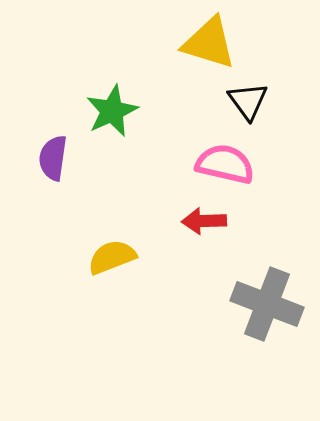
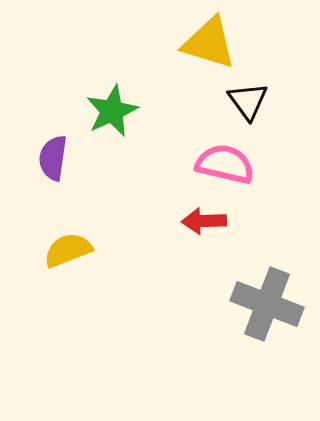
yellow semicircle: moved 44 px left, 7 px up
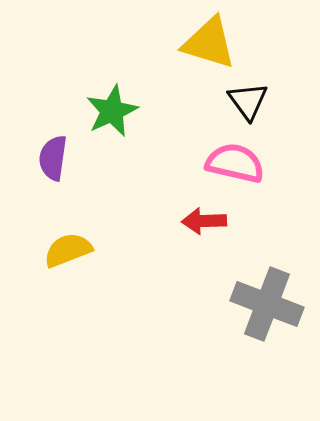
pink semicircle: moved 10 px right, 1 px up
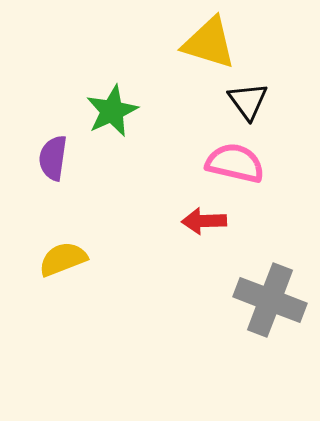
yellow semicircle: moved 5 px left, 9 px down
gray cross: moved 3 px right, 4 px up
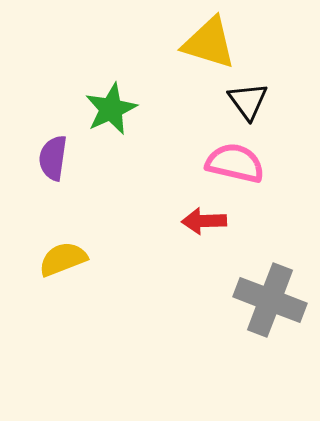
green star: moved 1 px left, 2 px up
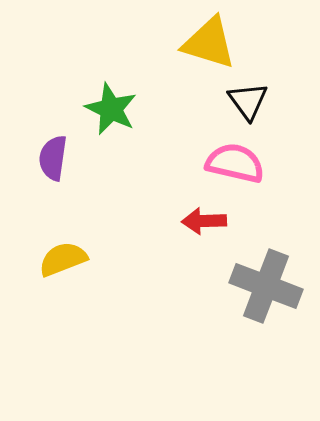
green star: rotated 22 degrees counterclockwise
gray cross: moved 4 px left, 14 px up
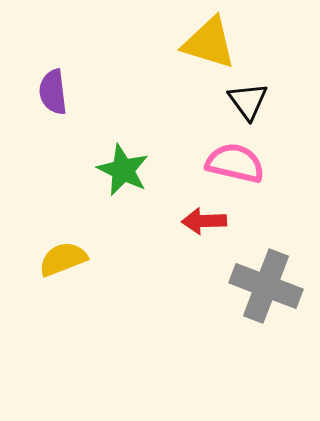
green star: moved 12 px right, 61 px down
purple semicircle: moved 66 px up; rotated 15 degrees counterclockwise
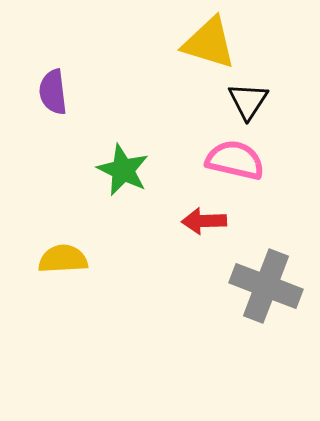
black triangle: rotated 9 degrees clockwise
pink semicircle: moved 3 px up
yellow semicircle: rotated 18 degrees clockwise
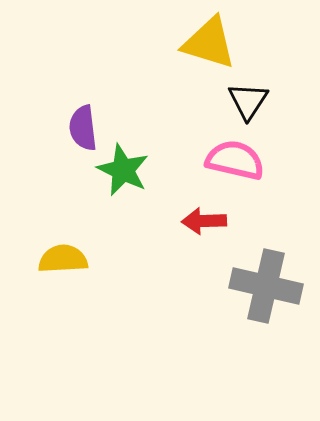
purple semicircle: moved 30 px right, 36 px down
gray cross: rotated 8 degrees counterclockwise
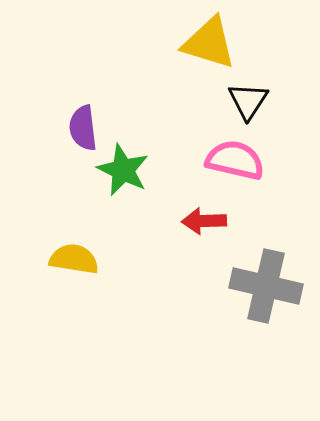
yellow semicircle: moved 11 px right; rotated 12 degrees clockwise
